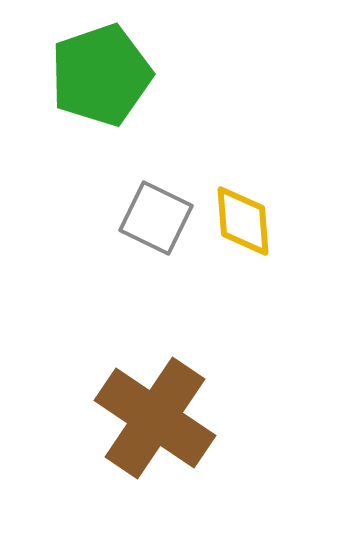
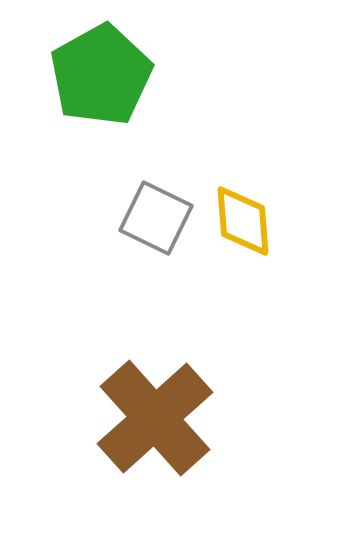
green pentagon: rotated 10 degrees counterclockwise
brown cross: rotated 14 degrees clockwise
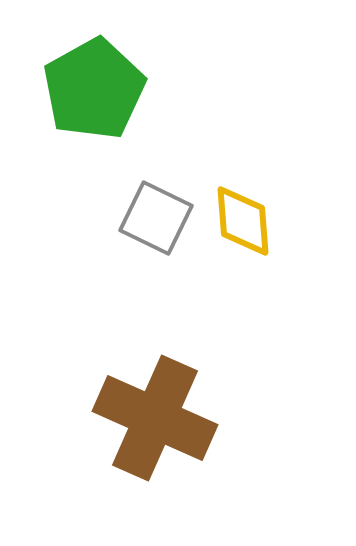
green pentagon: moved 7 px left, 14 px down
brown cross: rotated 24 degrees counterclockwise
